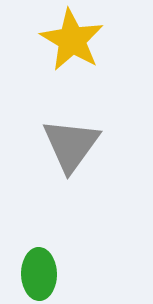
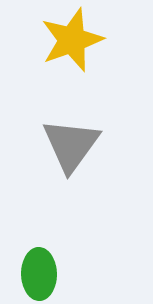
yellow star: rotated 22 degrees clockwise
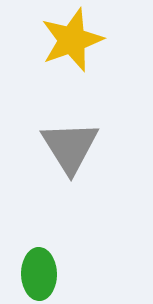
gray triangle: moved 1 px left, 2 px down; rotated 8 degrees counterclockwise
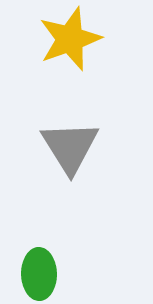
yellow star: moved 2 px left, 1 px up
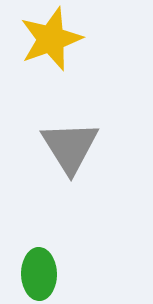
yellow star: moved 19 px left
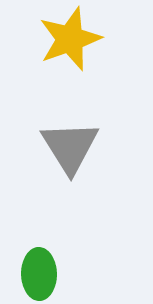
yellow star: moved 19 px right
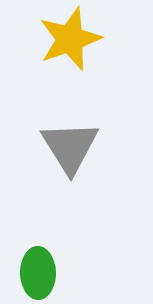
green ellipse: moved 1 px left, 1 px up
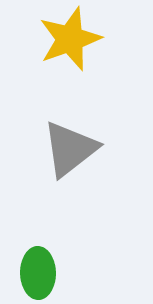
gray triangle: moved 2 px down; rotated 24 degrees clockwise
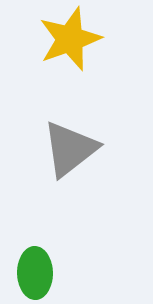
green ellipse: moved 3 px left
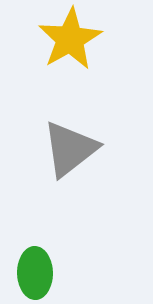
yellow star: rotated 10 degrees counterclockwise
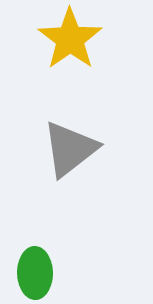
yellow star: rotated 6 degrees counterclockwise
